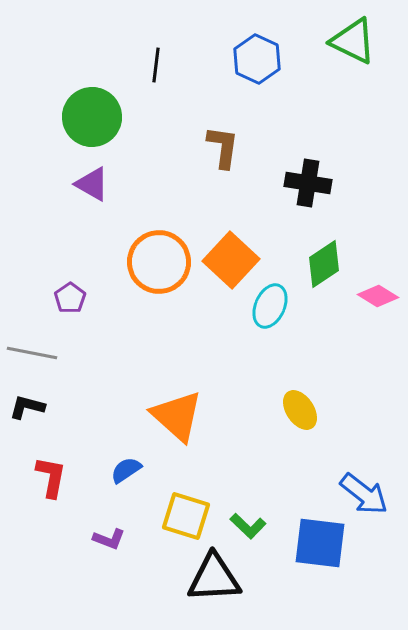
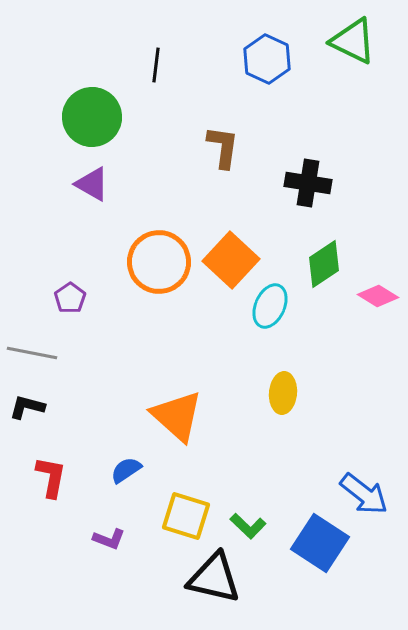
blue hexagon: moved 10 px right
yellow ellipse: moved 17 px left, 17 px up; rotated 39 degrees clockwise
blue square: rotated 26 degrees clockwise
black triangle: rotated 16 degrees clockwise
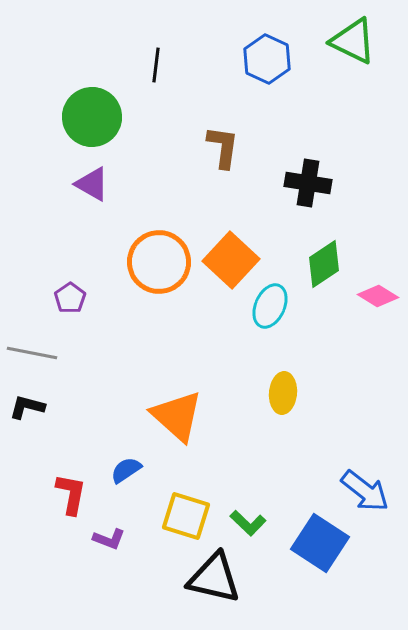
red L-shape: moved 20 px right, 17 px down
blue arrow: moved 1 px right, 3 px up
green L-shape: moved 3 px up
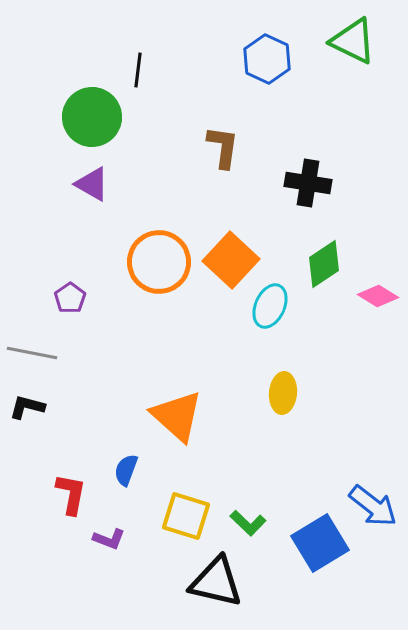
black line: moved 18 px left, 5 px down
blue semicircle: rotated 36 degrees counterclockwise
blue arrow: moved 8 px right, 15 px down
blue square: rotated 26 degrees clockwise
black triangle: moved 2 px right, 4 px down
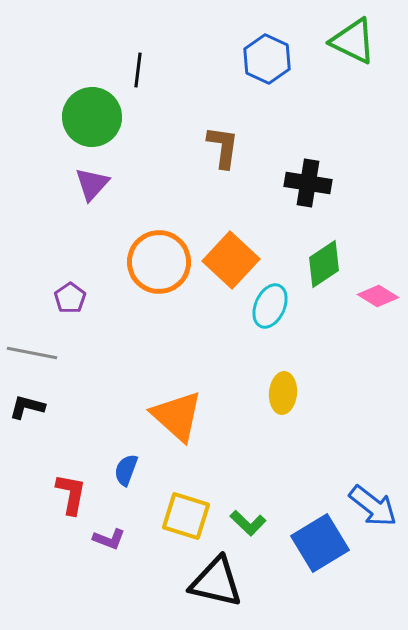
purple triangle: rotated 42 degrees clockwise
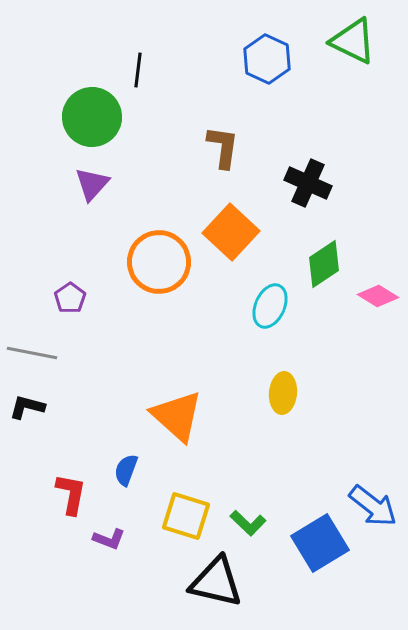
black cross: rotated 15 degrees clockwise
orange square: moved 28 px up
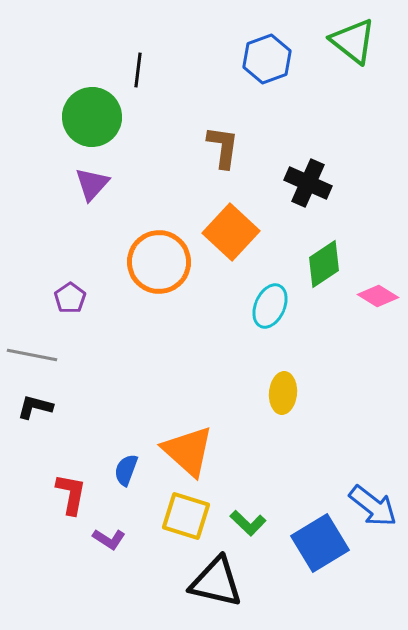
green triangle: rotated 12 degrees clockwise
blue hexagon: rotated 15 degrees clockwise
gray line: moved 2 px down
black L-shape: moved 8 px right
orange triangle: moved 11 px right, 35 px down
purple L-shape: rotated 12 degrees clockwise
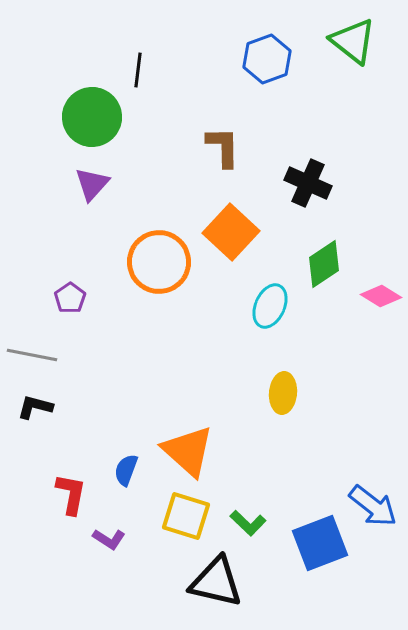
brown L-shape: rotated 9 degrees counterclockwise
pink diamond: moved 3 px right
blue square: rotated 10 degrees clockwise
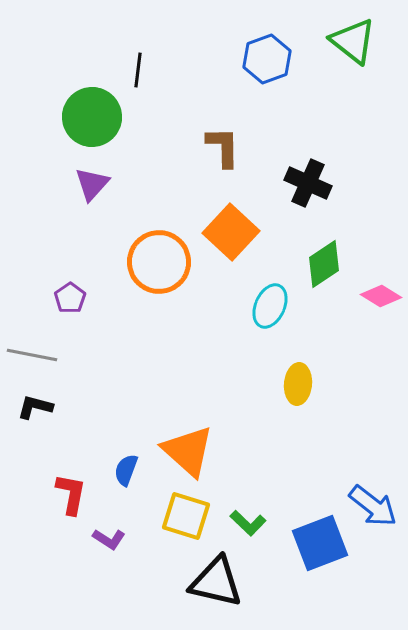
yellow ellipse: moved 15 px right, 9 px up
